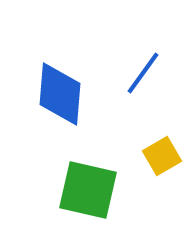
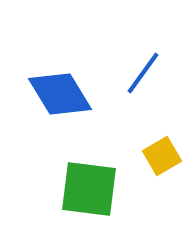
blue diamond: rotated 36 degrees counterclockwise
green square: moved 1 px right, 1 px up; rotated 6 degrees counterclockwise
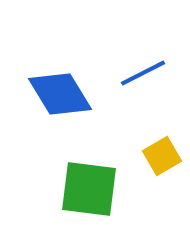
blue line: rotated 27 degrees clockwise
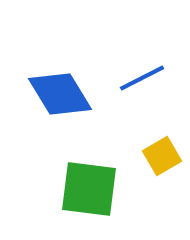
blue line: moved 1 px left, 5 px down
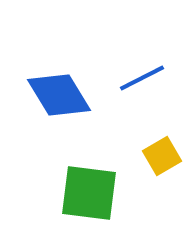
blue diamond: moved 1 px left, 1 px down
green square: moved 4 px down
